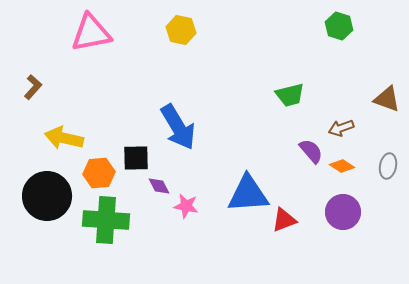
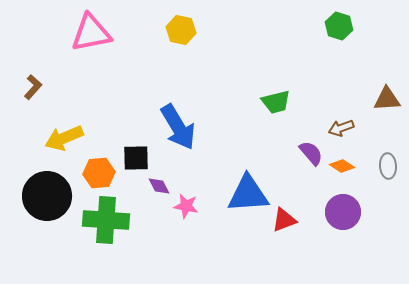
green trapezoid: moved 14 px left, 7 px down
brown triangle: rotated 24 degrees counterclockwise
yellow arrow: rotated 36 degrees counterclockwise
purple semicircle: moved 2 px down
gray ellipse: rotated 15 degrees counterclockwise
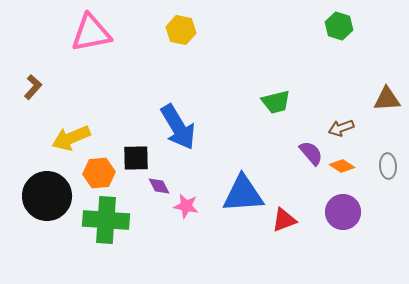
yellow arrow: moved 7 px right
blue triangle: moved 5 px left
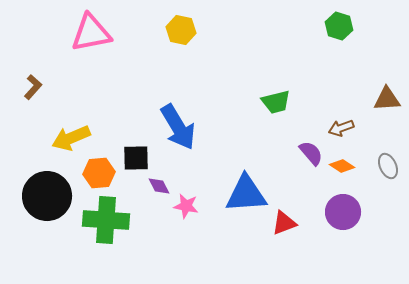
gray ellipse: rotated 20 degrees counterclockwise
blue triangle: moved 3 px right
red triangle: moved 3 px down
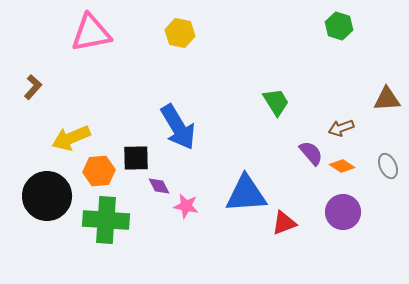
yellow hexagon: moved 1 px left, 3 px down
green trapezoid: rotated 108 degrees counterclockwise
orange hexagon: moved 2 px up
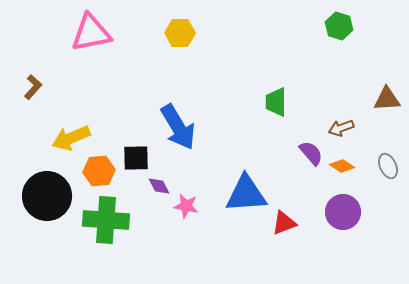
yellow hexagon: rotated 12 degrees counterclockwise
green trapezoid: rotated 148 degrees counterclockwise
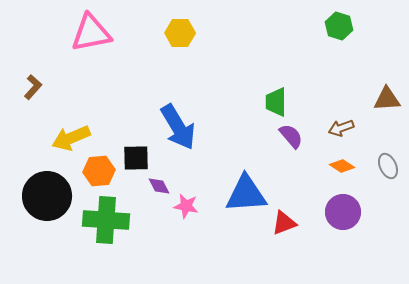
purple semicircle: moved 20 px left, 17 px up
